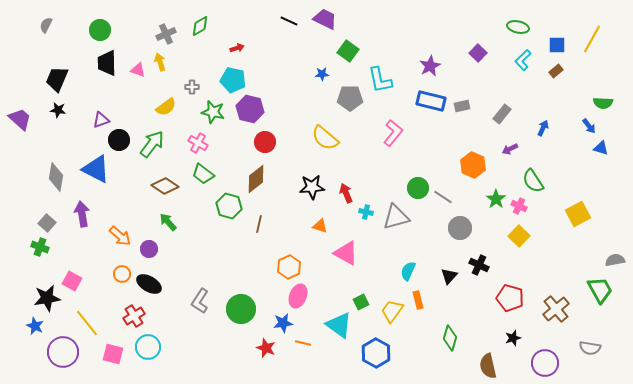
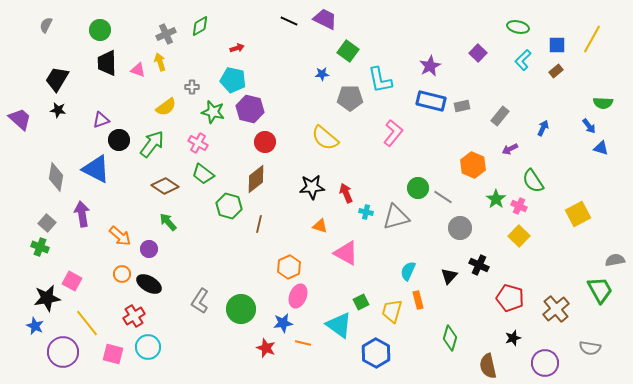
black trapezoid at (57, 79): rotated 8 degrees clockwise
gray rectangle at (502, 114): moved 2 px left, 2 px down
yellow trapezoid at (392, 311): rotated 20 degrees counterclockwise
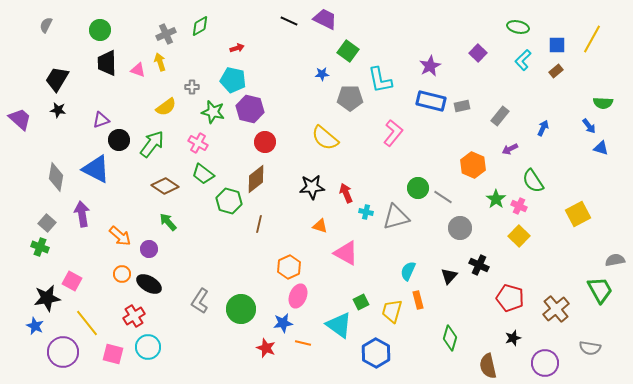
green hexagon at (229, 206): moved 5 px up
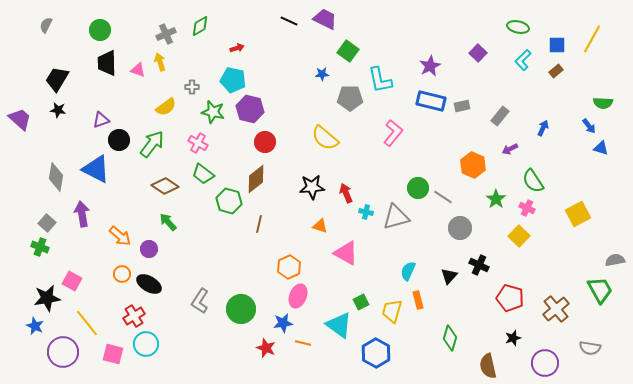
pink cross at (519, 206): moved 8 px right, 2 px down
cyan circle at (148, 347): moved 2 px left, 3 px up
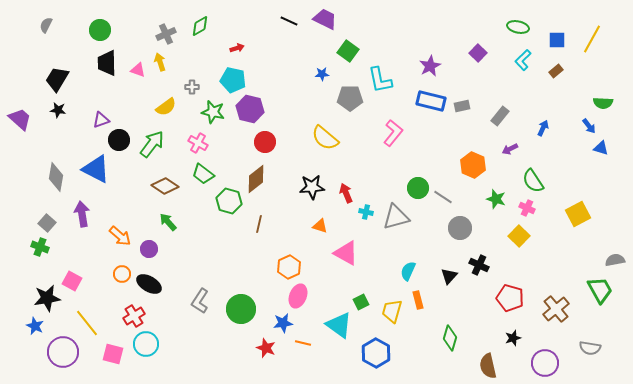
blue square at (557, 45): moved 5 px up
green star at (496, 199): rotated 18 degrees counterclockwise
